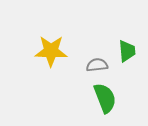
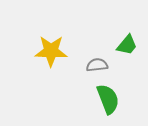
green trapezoid: moved 6 px up; rotated 45 degrees clockwise
green semicircle: moved 3 px right, 1 px down
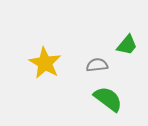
yellow star: moved 6 px left, 12 px down; rotated 28 degrees clockwise
green semicircle: rotated 32 degrees counterclockwise
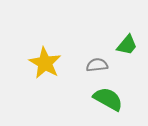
green semicircle: rotated 8 degrees counterclockwise
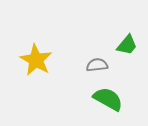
yellow star: moved 9 px left, 3 px up
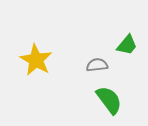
green semicircle: moved 1 px right, 1 px down; rotated 24 degrees clockwise
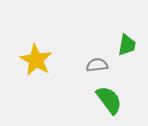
green trapezoid: rotated 30 degrees counterclockwise
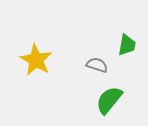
gray semicircle: rotated 25 degrees clockwise
green semicircle: rotated 104 degrees counterclockwise
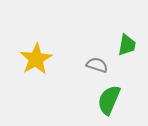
yellow star: moved 1 px up; rotated 12 degrees clockwise
green semicircle: rotated 16 degrees counterclockwise
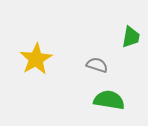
green trapezoid: moved 4 px right, 8 px up
green semicircle: rotated 76 degrees clockwise
